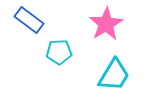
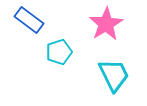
cyan pentagon: rotated 15 degrees counterclockwise
cyan trapezoid: rotated 57 degrees counterclockwise
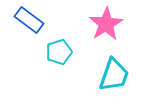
cyan trapezoid: rotated 45 degrees clockwise
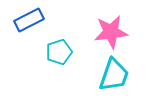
blue rectangle: rotated 64 degrees counterclockwise
pink star: moved 5 px right, 8 px down; rotated 24 degrees clockwise
